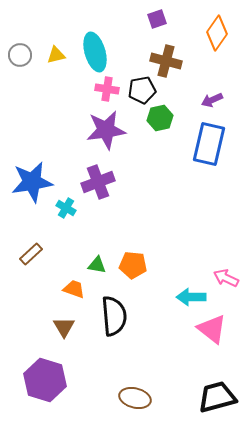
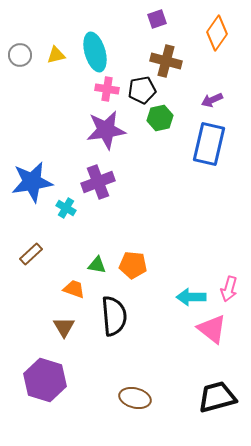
pink arrow: moved 3 px right, 11 px down; rotated 100 degrees counterclockwise
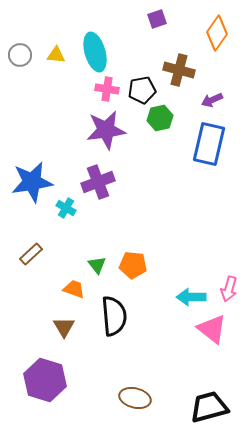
yellow triangle: rotated 18 degrees clockwise
brown cross: moved 13 px right, 9 px down
green triangle: rotated 42 degrees clockwise
black trapezoid: moved 8 px left, 10 px down
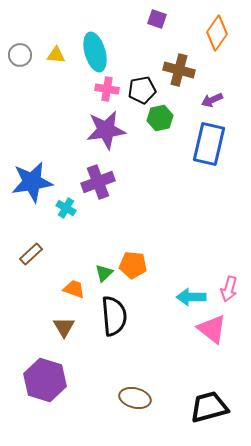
purple square: rotated 36 degrees clockwise
green triangle: moved 7 px right, 8 px down; rotated 24 degrees clockwise
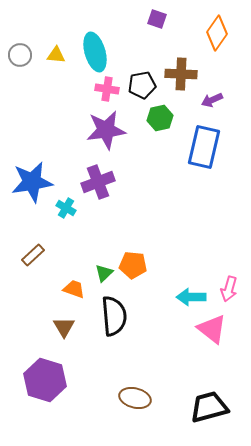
brown cross: moved 2 px right, 4 px down; rotated 12 degrees counterclockwise
black pentagon: moved 5 px up
blue rectangle: moved 5 px left, 3 px down
brown rectangle: moved 2 px right, 1 px down
